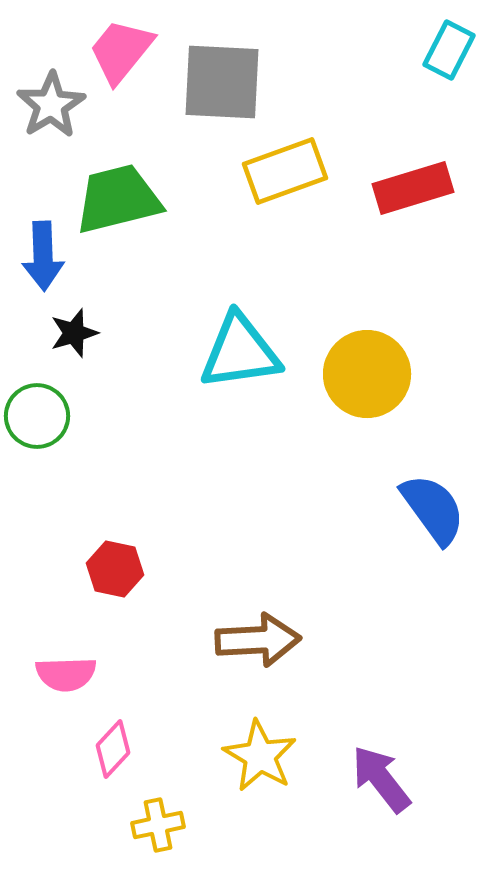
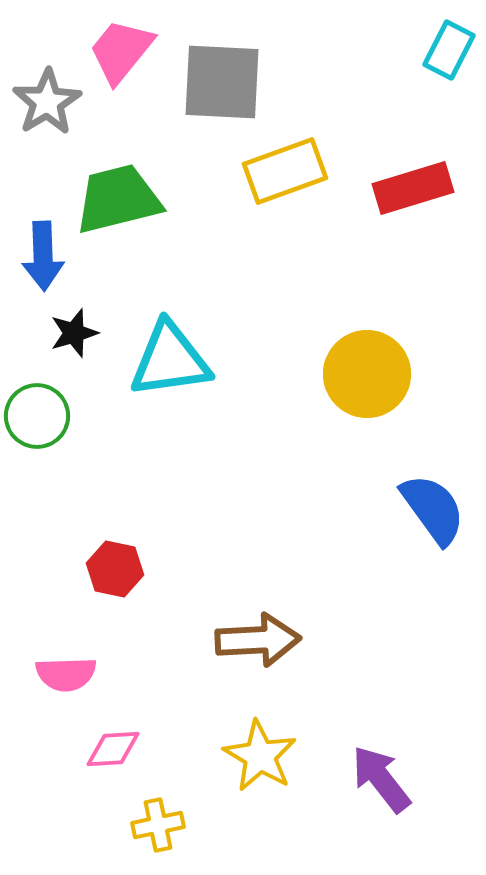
gray star: moved 4 px left, 3 px up
cyan triangle: moved 70 px left, 8 px down
pink diamond: rotated 44 degrees clockwise
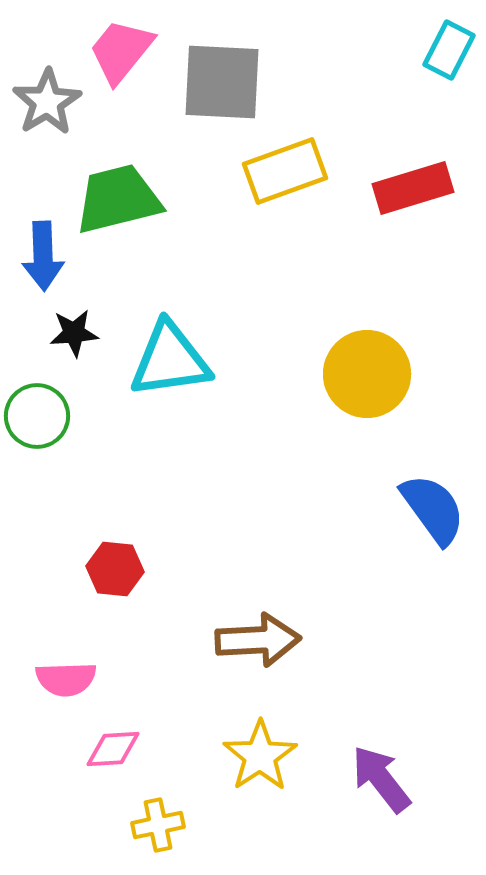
black star: rotated 12 degrees clockwise
red hexagon: rotated 6 degrees counterclockwise
pink semicircle: moved 5 px down
yellow star: rotated 8 degrees clockwise
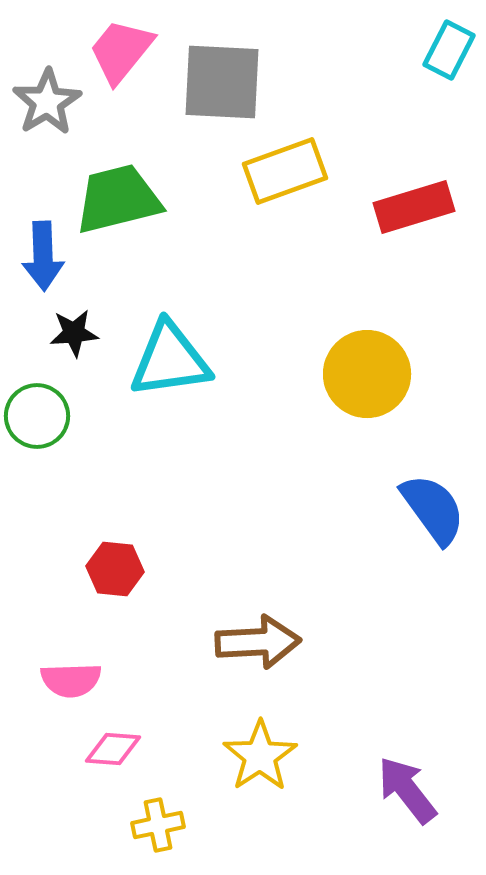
red rectangle: moved 1 px right, 19 px down
brown arrow: moved 2 px down
pink semicircle: moved 5 px right, 1 px down
pink diamond: rotated 8 degrees clockwise
purple arrow: moved 26 px right, 11 px down
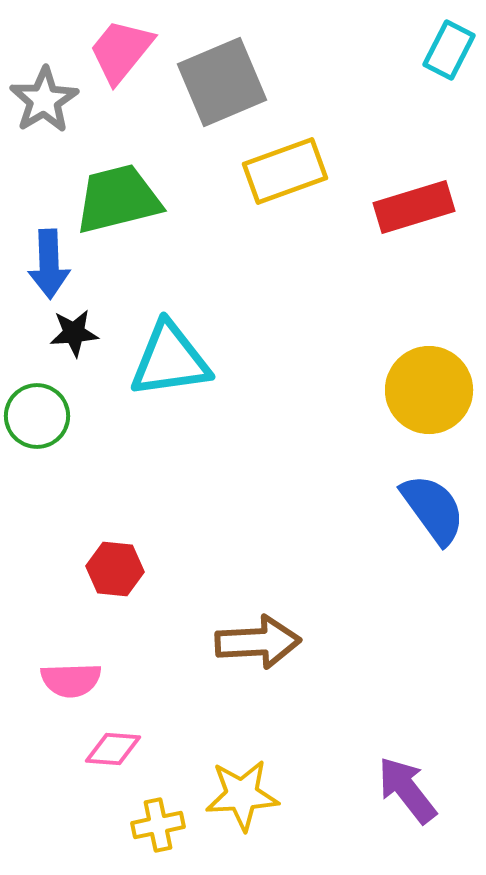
gray square: rotated 26 degrees counterclockwise
gray star: moved 3 px left, 2 px up
blue arrow: moved 6 px right, 8 px down
yellow circle: moved 62 px right, 16 px down
yellow star: moved 18 px left, 39 px down; rotated 30 degrees clockwise
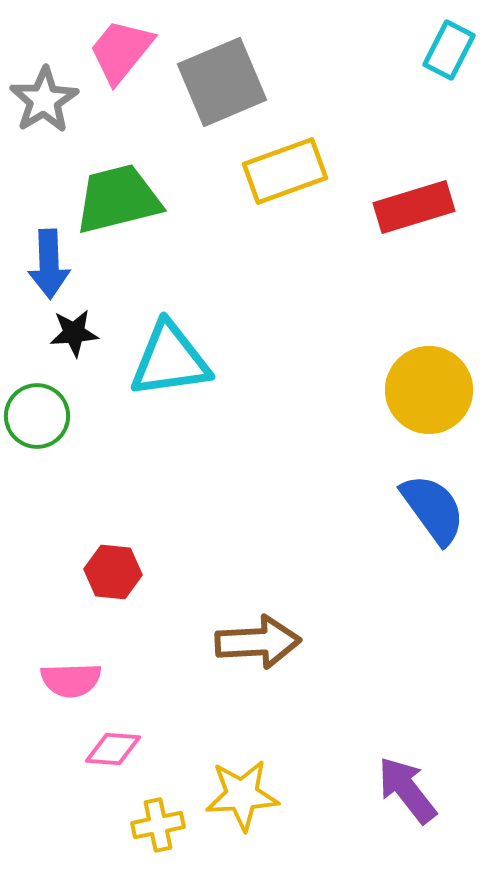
red hexagon: moved 2 px left, 3 px down
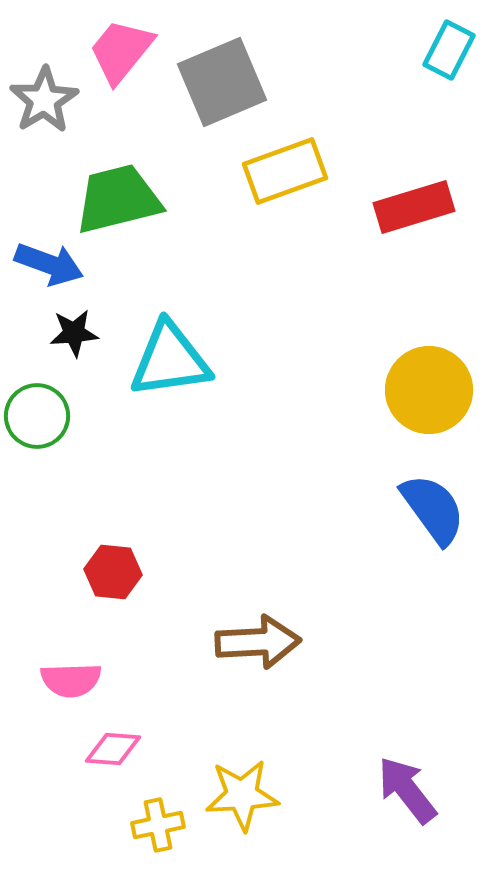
blue arrow: rotated 68 degrees counterclockwise
